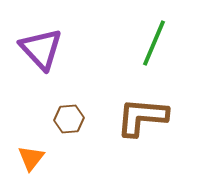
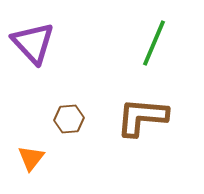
purple triangle: moved 8 px left, 6 px up
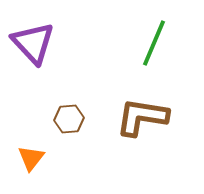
brown L-shape: rotated 4 degrees clockwise
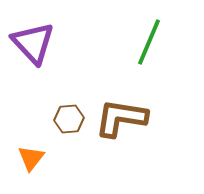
green line: moved 5 px left, 1 px up
brown L-shape: moved 21 px left, 1 px down
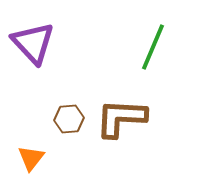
green line: moved 4 px right, 5 px down
brown L-shape: rotated 6 degrees counterclockwise
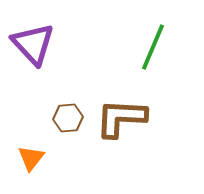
purple triangle: moved 1 px down
brown hexagon: moved 1 px left, 1 px up
